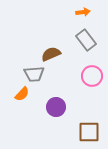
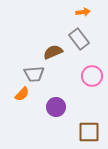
gray rectangle: moved 7 px left, 1 px up
brown semicircle: moved 2 px right, 2 px up
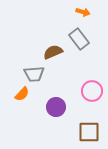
orange arrow: rotated 24 degrees clockwise
pink circle: moved 15 px down
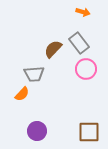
gray rectangle: moved 4 px down
brown semicircle: moved 3 px up; rotated 24 degrees counterclockwise
pink circle: moved 6 px left, 22 px up
purple circle: moved 19 px left, 24 px down
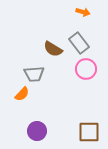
brown semicircle: rotated 102 degrees counterclockwise
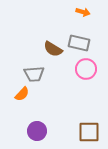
gray rectangle: rotated 40 degrees counterclockwise
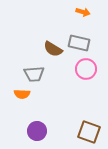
orange semicircle: rotated 49 degrees clockwise
brown square: rotated 20 degrees clockwise
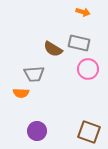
pink circle: moved 2 px right
orange semicircle: moved 1 px left, 1 px up
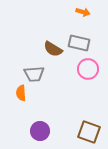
orange semicircle: rotated 84 degrees clockwise
purple circle: moved 3 px right
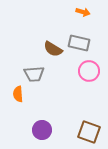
pink circle: moved 1 px right, 2 px down
orange semicircle: moved 3 px left, 1 px down
purple circle: moved 2 px right, 1 px up
